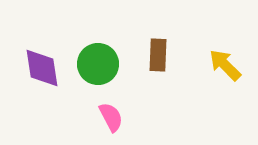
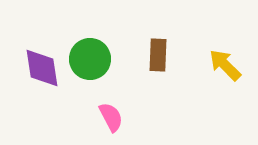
green circle: moved 8 px left, 5 px up
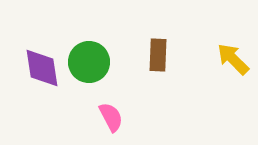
green circle: moved 1 px left, 3 px down
yellow arrow: moved 8 px right, 6 px up
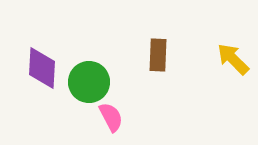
green circle: moved 20 px down
purple diamond: rotated 12 degrees clockwise
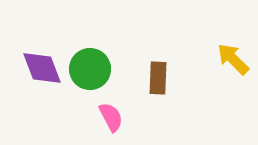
brown rectangle: moved 23 px down
purple diamond: rotated 24 degrees counterclockwise
green circle: moved 1 px right, 13 px up
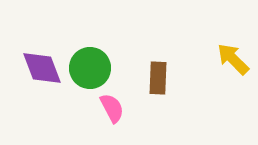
green circle: moved 1 px up
pink semicircle: moved 1 px right, 9 px up
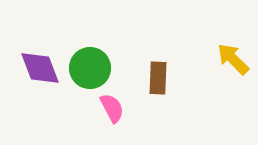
purple diamond: moved 2 px left
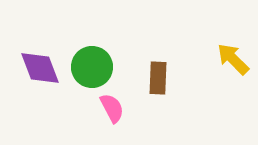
green circle: moved 2 px right, 1 px up
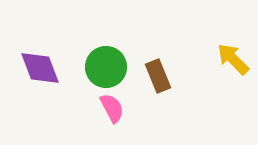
green circle: moved 14 px right
brown rectangle: moved 2 px up; rotated 24 degrees counterclockwise
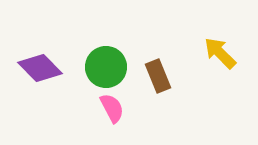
yellow arrow: moved 13 px left, 6 px up
purple diamond: rotated 24 degrees counterclockwise
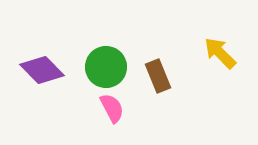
purple diamond: moved 2 px right, 2 px down
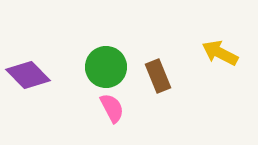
yellow arrow: rotated 18 degrees counterclockwise
purple diamond: moved 14 px left, 5 px down
